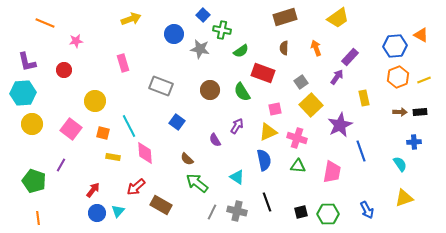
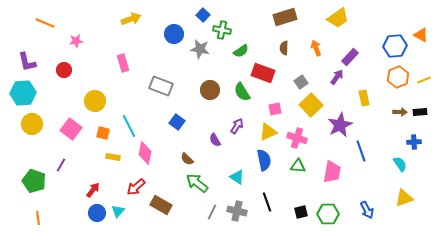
pink diamond at (145, 153): rotated 15 degrees clockwise
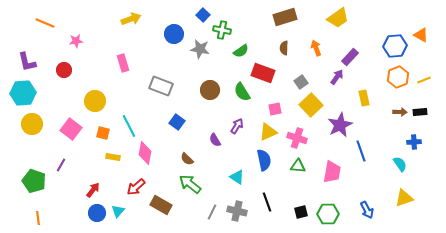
green arrow at (197, 183): moved 7 px left, 1 px down
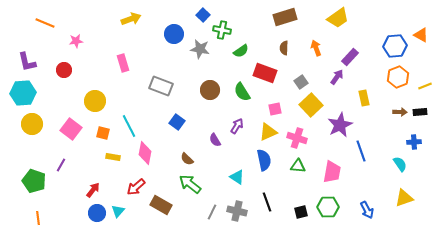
red rectangle at (263, 73): moved 2 px right
yellow line at (424, 80): moved 1 px right, 6 px down
green hexagon at (328, 214): moved 7 px up
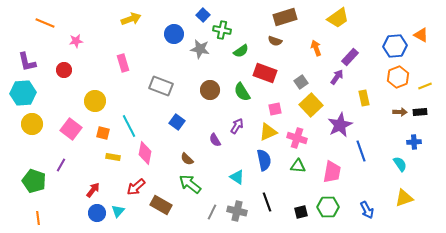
brown semicircle at (284, 48): moved 9 px left, 7 px up; rotated 72 degrees counterclockwise
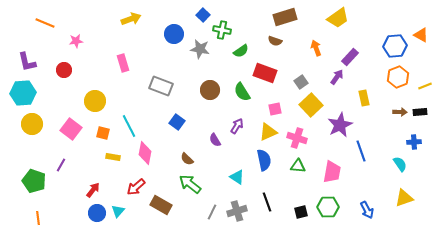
gray cross at (237, 211): rotated 30 degrees counterclockwise
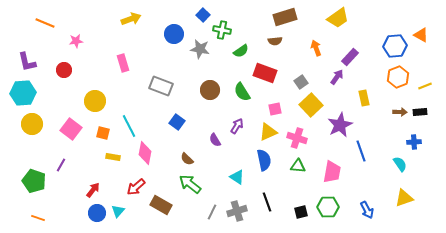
brown semicircle at (275, 41): rotated 24 degrees counterclockwise
orange line at (38, 218): rotated 64 degrees counterclockwise
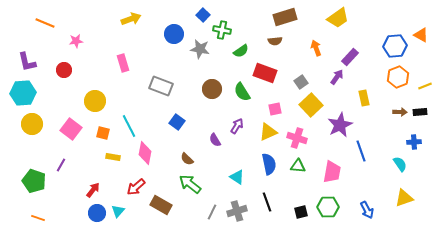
brown circle at (210, 90): moved 2 px right, 1 px up
blue semicircle at (264, 160): moved 5 px right, 4 px down
